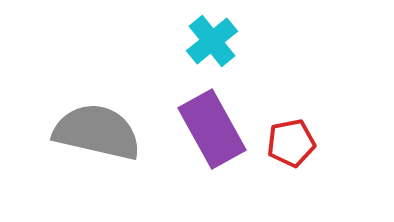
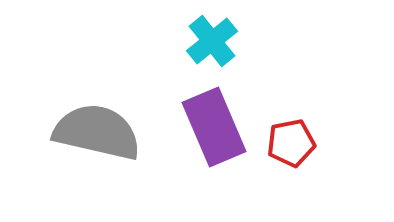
purple rectangle: moved 2 px right, 2 px up; rotated 6 degrees clockwise
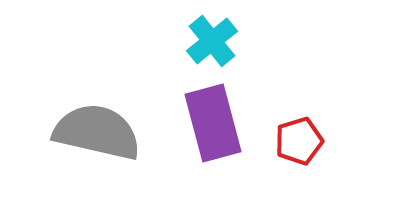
purple rectangle: moved 1 px left, 4 px up; rotated 8 degrees clockwise
red pentagon: moved 8 px right, 2 px up; rotated 6 degrees counterclockwise
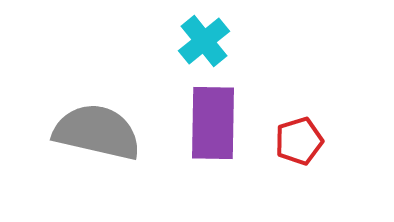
cyan cross: moved 8 px left
purple rectangle: rotated 16 degrees clockwise
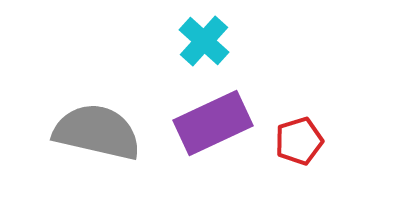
cyan cross: rotated 9 degrees counterclockwise
purple rectangle: rotated 64 degrees clockwise
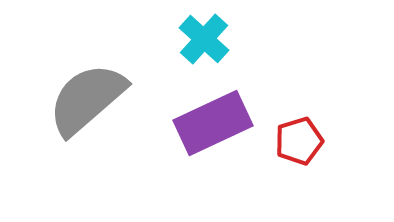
cyan cross: moved 2 px up
gray semicircle: moved 10 px left, 33 px up; rotated 54 degrees counterclockwise
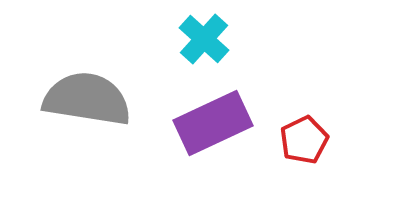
gray semicircle: rotated 50 degrees clockwise
red pentagon: moved 5 px right, 1 px up; rotated 9 degrees counterclockwise
